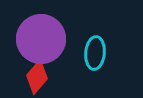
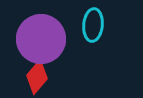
cyan ellipse: moved 2 px left, 28 px up
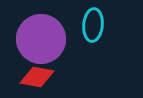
red diamond: rotated 60 degrees clockwise
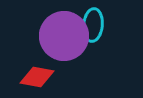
purple circle: moved 23 px right, 3 px up
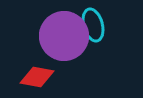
cyan ellipse: rotated 20 degrees counterclockwise
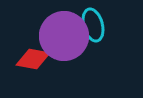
red diamond: moved 4 px left, 18 px up
